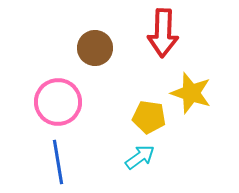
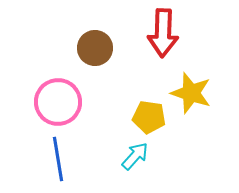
cyan arrow: moved 5 px left, 1 px up; rotated 12 degrees counterclockwise
blue line: moved 3 px up
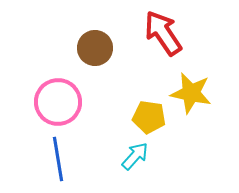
red arrow: rotated 144 degrees clockwise
yellow star: rotated 6 degrees counterclockwise
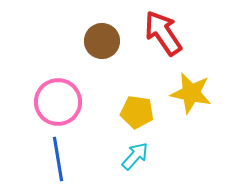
brown circle: moved 7 px right, 7 px up
yellow pentagon: moved 12 px left, 5 px up
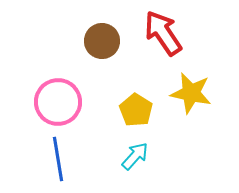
yellow pentagon: moved 1 px left, 2 px up; rotated 24 degrees clockwise
